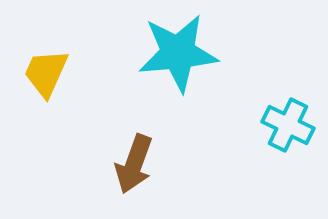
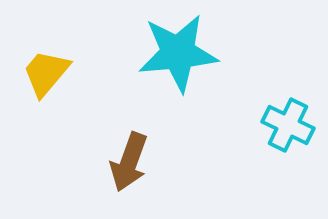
yellow trapezoid: rotated 16 degrees clockwise
brown arrow: moved 5 px left, 2 px up
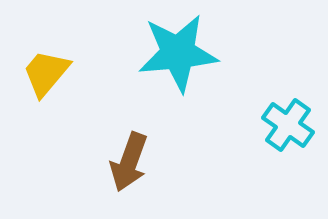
cyan cross: rotated 9 degrees clockwise
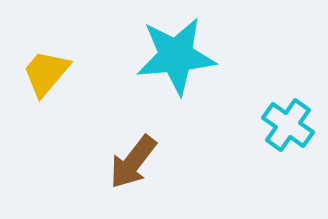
cyan star: moved 2 px left, 3 px down
brown arrow: moved 4 px right; rotated 18 degrees clockwise
